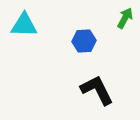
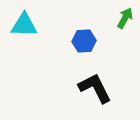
black L-shape: moved 2 px left, 2 px up
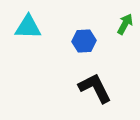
green arrow: moved 6 px down
cyan triangle: moved 4 px right, 2 px down
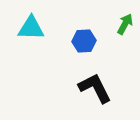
cyan triangle: moved 3 px right, 1 px down
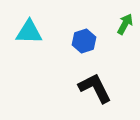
cyan triangle: moved 2 px left, 4 px down
blue hexagon: rotated 15 degrees counterclockwise
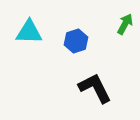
blue hexagon: moved 8 px left
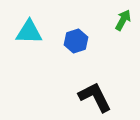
green arrow: moved 2 px left, 4 px up
black L-shape: moved 9 px down
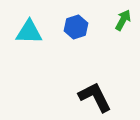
blue hexagon: moved 14 px up
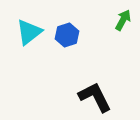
blue hexagon: moved 9 px left, 8 px down
cyan triangle: rotated 40 degrees counterclockwise
